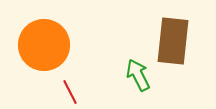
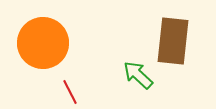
orange circle: moved 1 px left, 2 px up
green arrow: rotated 20 degrees counterclockwise
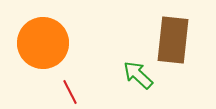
brown rectangle: moved 1 px up
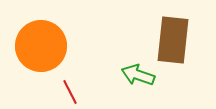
orange circle: moved 2 px left, 3 px down
green arrow: rotated 24 degrees counterclockwise
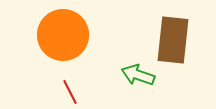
orange circle: moved 22 px right, 11 px up
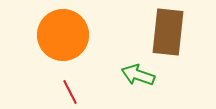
brown rectangle: moved 5 px left, 8 px up
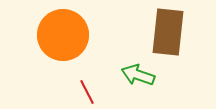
red line: moved 17 px right
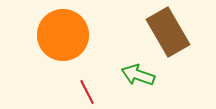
brown rectangle: rotated 36 degrees counterclockwise
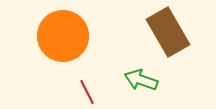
orange circle: moved 1 px down
green arrow: moved 3 px right, 5 px down
